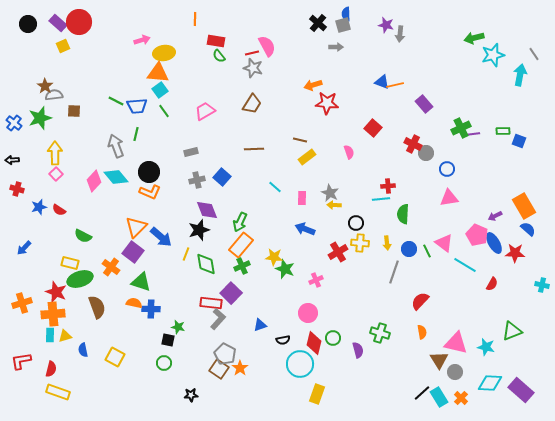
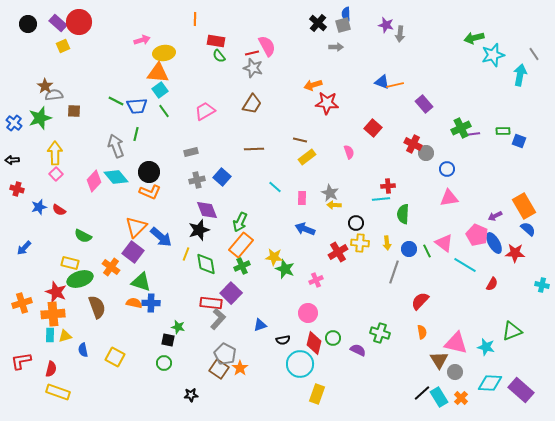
blue cross at (151, 309): moved 6 px up
purple semicircle at (358, 350): rotated 49 degrees counterclockwise
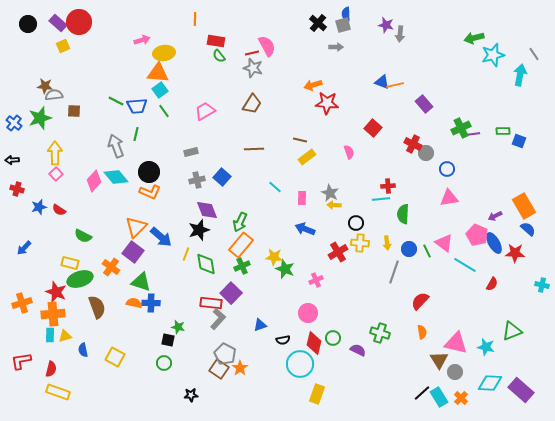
brown star at (45, 86): rotated 28 degrees counterclockwise
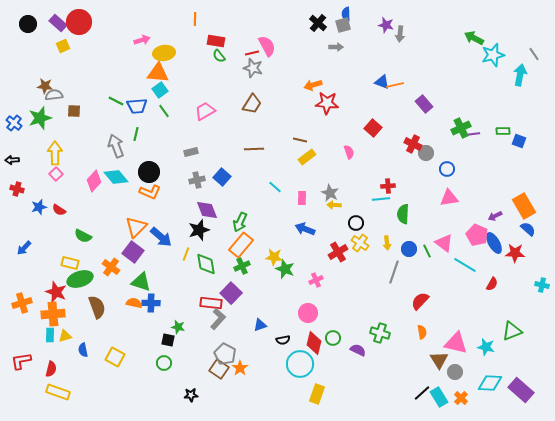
green arrow at (474, 38): rotated 42 degrees clockwise
yellow cross at (360, 243): rotated 30 degrees clockwise
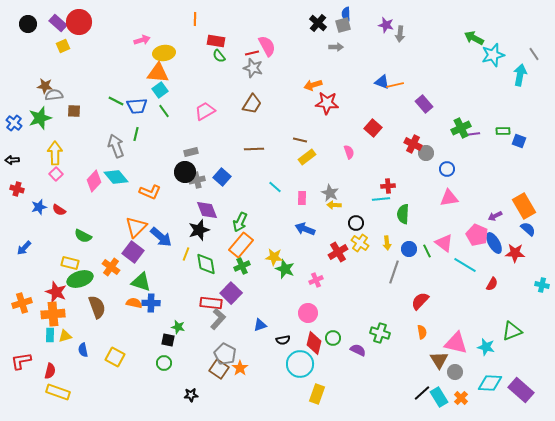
black circle at (149, 172): moved 36 px right
red semicircle at (51, 369): moved 1 px left, 2 px down
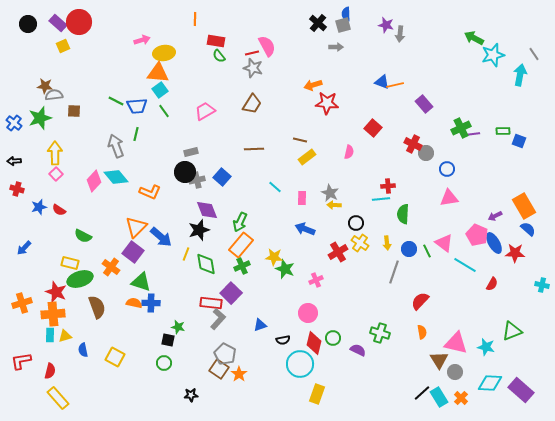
pink semicircle at (349, 152): rotated 32 degrees clockwise
black arrow at (12, 160): moved 2 px right, 1 px down
orange star at (240, 368): moved 1 px left, 6 px down
yellow rectangle at (58, 392): moved 6 px down; rotated 30 degrees clockwise
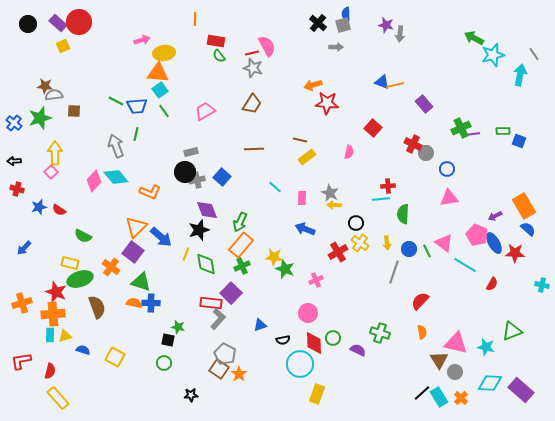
pink square at (56, 174): moved 5 px left, 2 px up
red diamond at (314, 343): rotated 15 degrees counterclockwise
blue semicircle at (83, 350): rotated 120 degrees clockwise
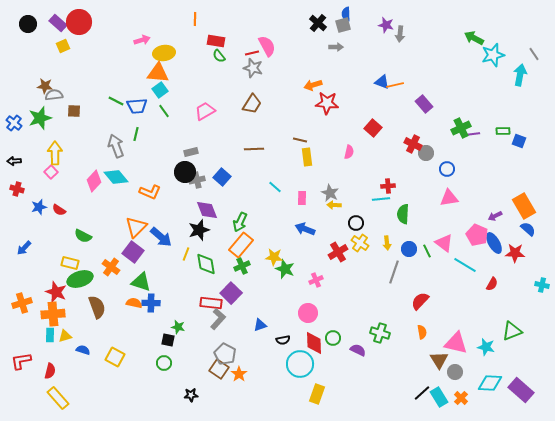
yellow rectangle at (307, 157): rotated 60 degrees counterclockwise
